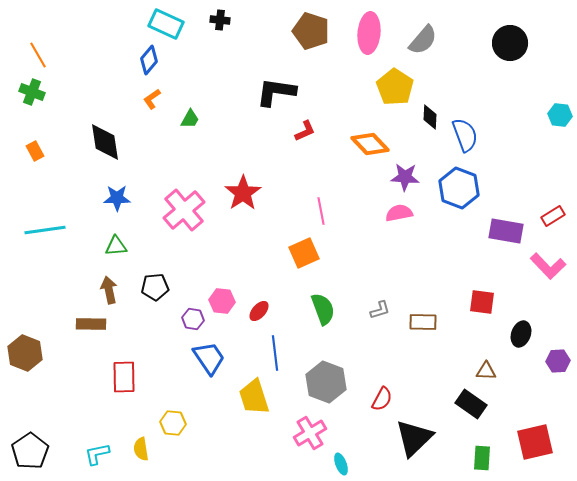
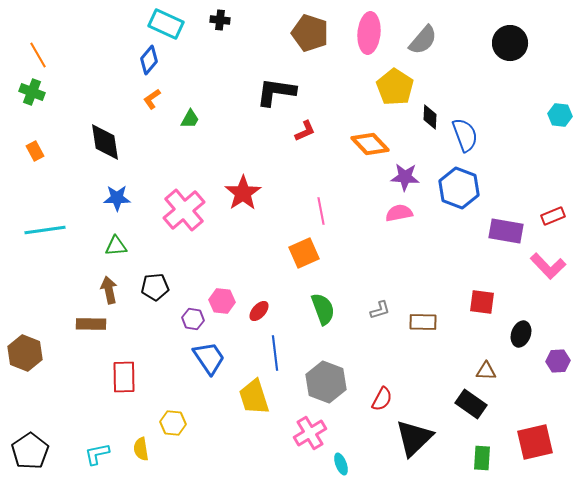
brown pentagon at (311, 31): moved 1 px left, 2 px down
red rectangle at (553, 216): rotated 10 degrees clockwise
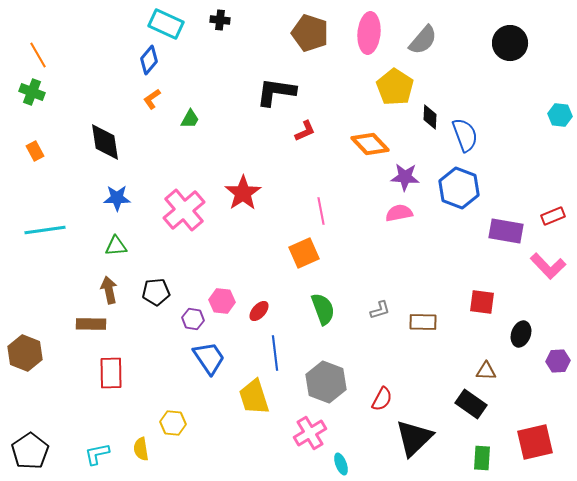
black pentagon at (155, 287): moved 1 px right, 5 px down
red rectangle at (124, 377): moved 13 px left, 4 px up
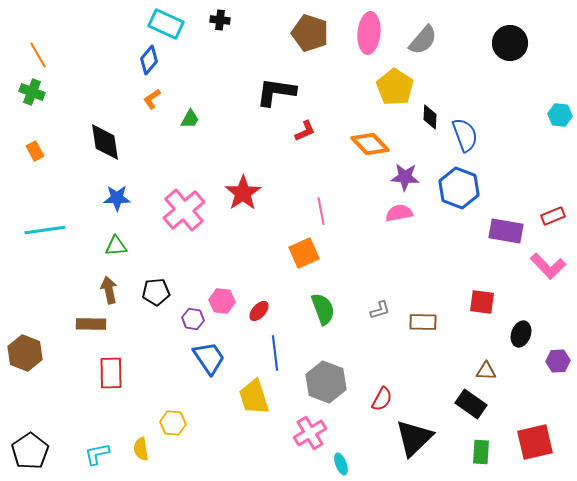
green rectangle at (482, 458): moved 1 px left, 6 px up
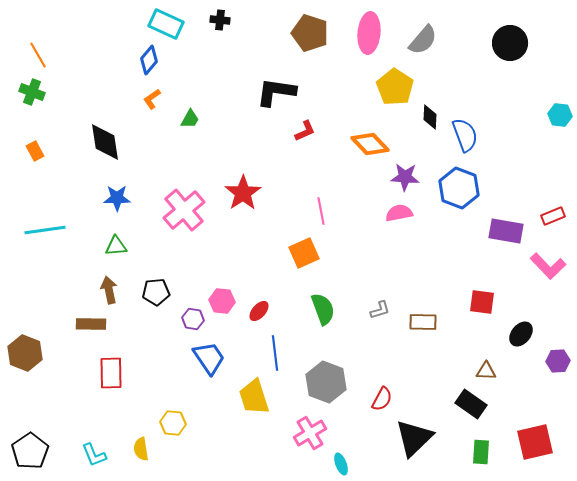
black ellipse at (521, 334): rotated 20 degrees clockwise
cyan L-shape at (97, 454): moved 3 px left, 1 px down; rotated 100 degrees counterclockwise
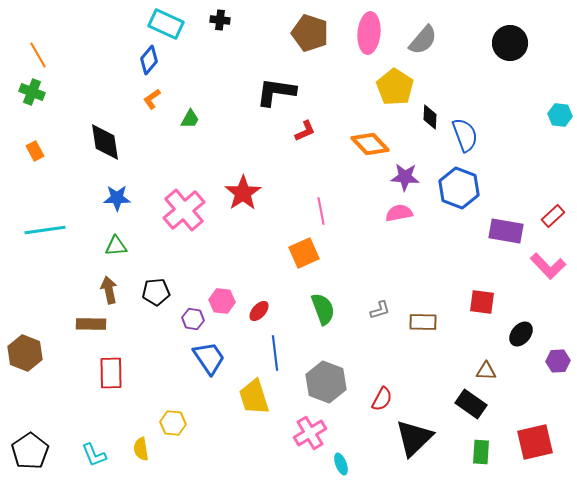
red rectangle at (553, 216): rotated 20 degrees counterclockwise
